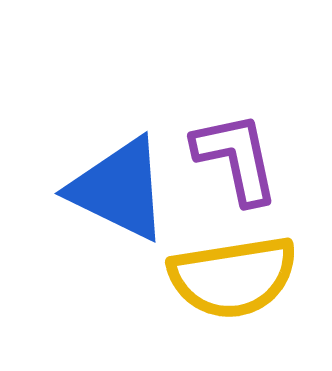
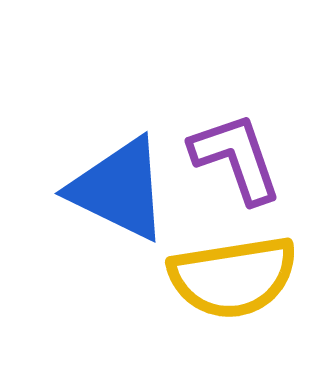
purple L-shape: rotated 7 degrees counterclockwise
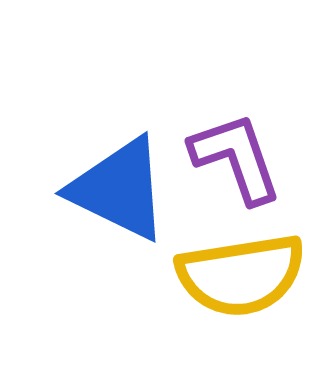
yellow semicircle: moved 8 px right, 2 px up
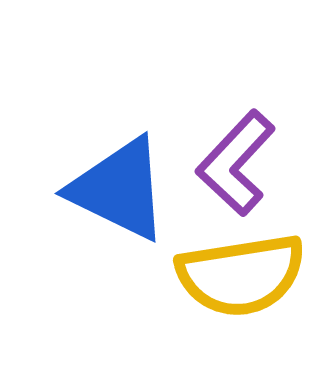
purple L-shape: moved 5 px down; rotated 118 degrees counterclockwise
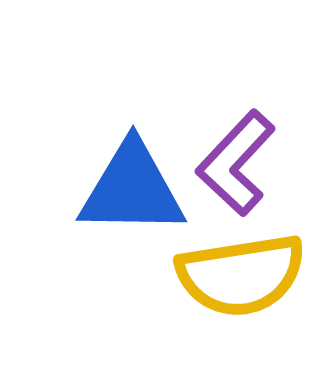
blue triangle: moved 13 px right; rotated 25 degrees counterclockwise
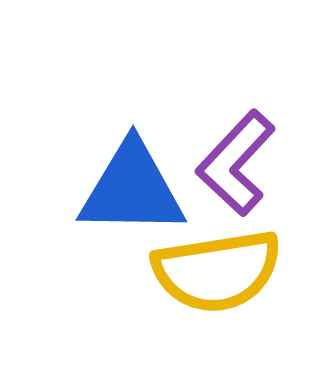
yellow semicircle: moved 24 px left, 4 px up
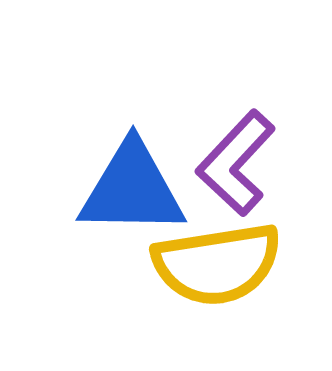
yellow semicircle: moved 7 px up
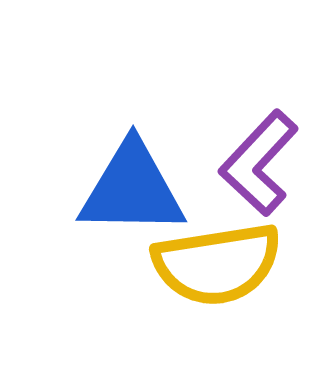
purple L-shape: moved 23 px right
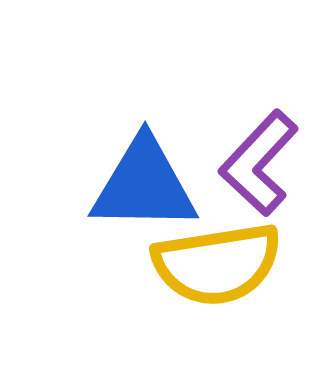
blue triangle: moved 12 px right, 4 px up
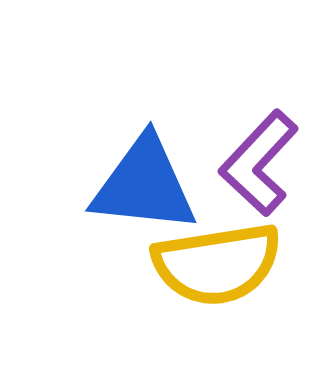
blue triangle: rotated 5 degrees clockwise
